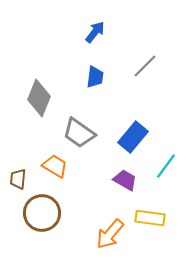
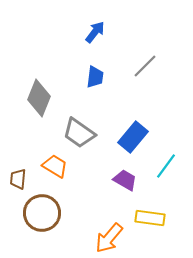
orange arrow: moved 1 px left, 4 px down
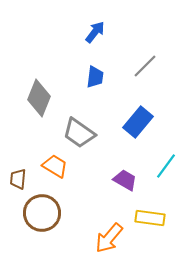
blue rectangle: moved 5 px right, 15 px up
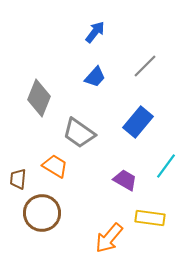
blue trapezoid: rotated 35 degrees clockwise
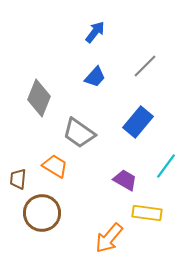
yellow rectangle: moved 3 px left, 5 px up
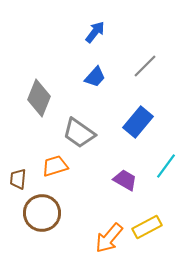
orange trapezoid: rotated 48 degrees counterclockwise
yellow rectangle: moved 14 px down; rotated 36 degrees counterclockwise
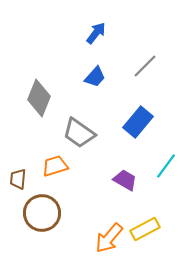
blue arrow: moved 1 px right, 1 px down
yellow rectangle: moved 2 px left, 2 px down
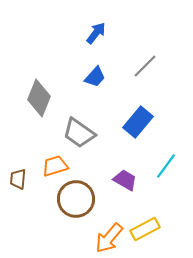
brown circle: moved 34 px right, 14 px up
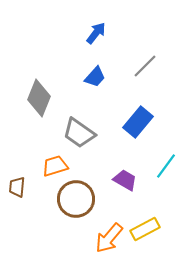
brown trapezoid: moved 1 px left, 8 px down
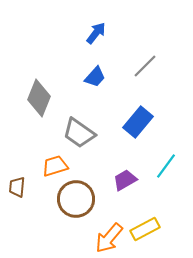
purple trapezoid: rotated 60 degrees counterclockwise
